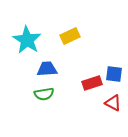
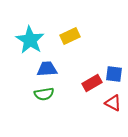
cyan star: moved 3 px right
red rectangle: rotated 12 degrees counterclockwise
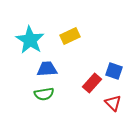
blue square: moved 3 px up; rotated 12 degrees clockwise
red rectangle: rotated 18 degrees counterclockwise
red triangle: rotated 18 degrees clockwise
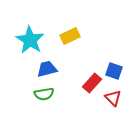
blue trapezoid: rotated 10 degrees counterclockwise
red triangle: moved 5 px up
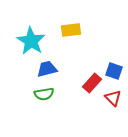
yellow rectangle: moved 1 px right, 6 px up; rotated 18 degrees clockwise
cyan star: moved 1 px right, 1 px down
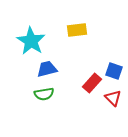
yellow rectangle: moved 6 px right
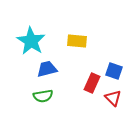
yellow rectangle: moved 11 px down; rotated 12 degrees clockwise
red rectangle: rotated 18 degrees counterclockwise
green semicircle: moved 1 px left, 2 px down
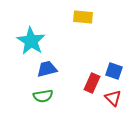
yellow rectangle: moved 6 px right, 24 px up
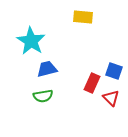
red triangle: moved 2 px left
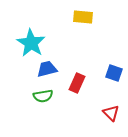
cyan star: moved 2 px down
blue square: moved 2 px down
red rectangle: moved 15 px left
red triangle: moved 15 px down
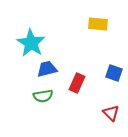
yellow rectangle: moved 15 px right, 7 px down
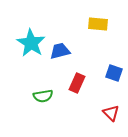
blue trapezoid: moved 13 px right, 18 px up
